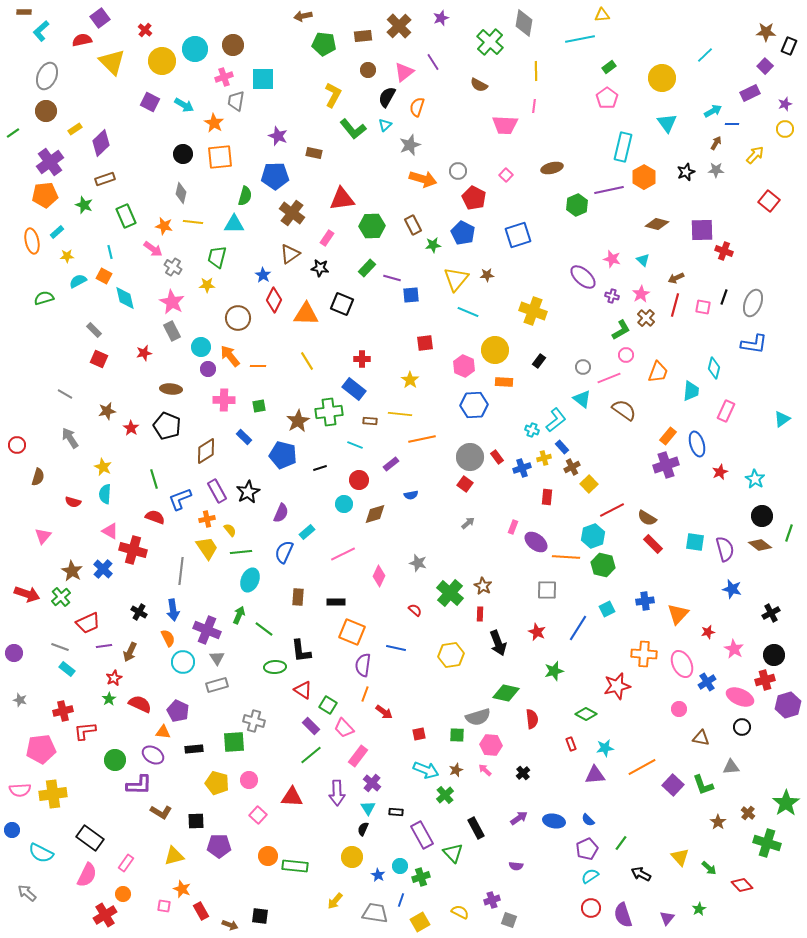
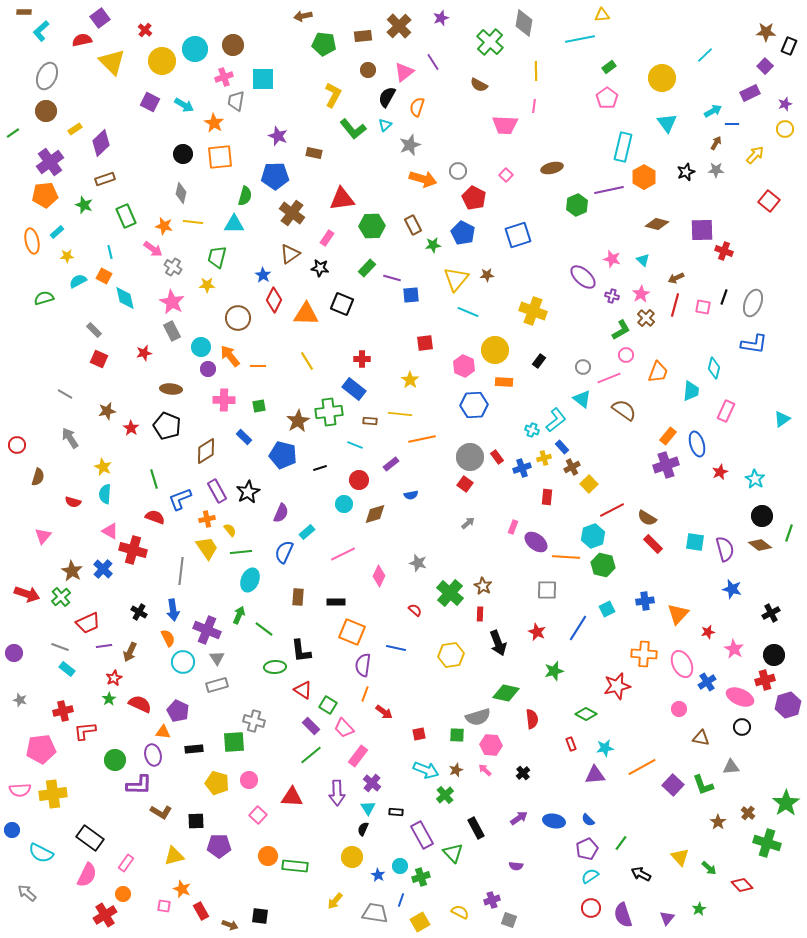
purple ellipse at (153, 755): rotated 45 degrees clockwise
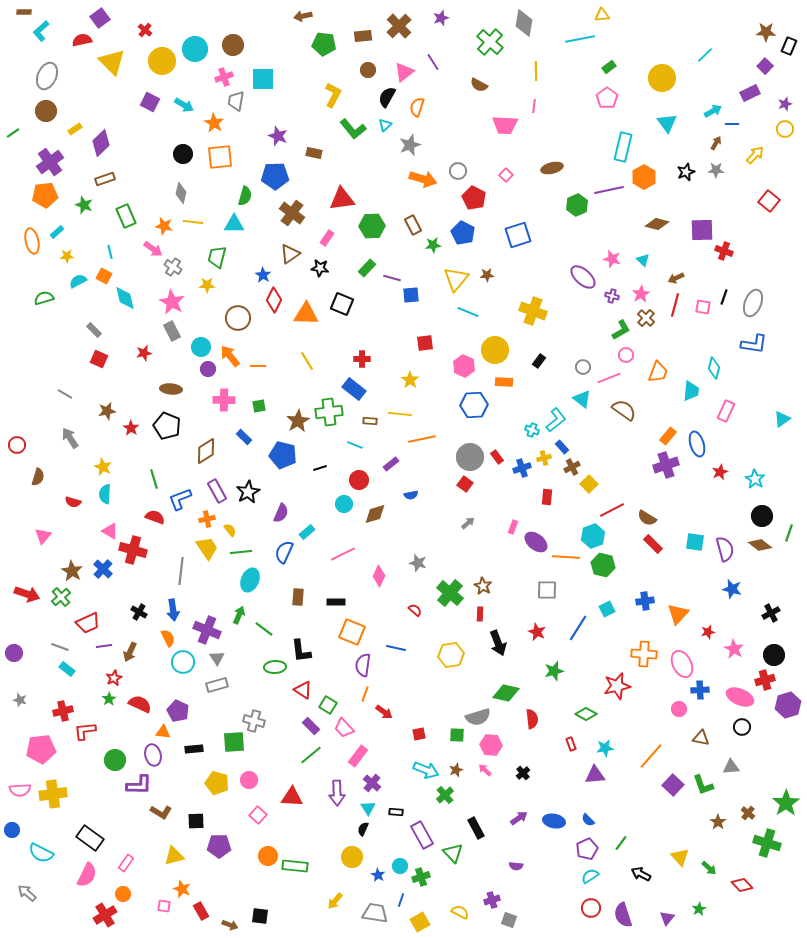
blue cross at (707, 682): moved 7 px left, 8 px down; rotated 30 degrees clockwise
orange line at (642, 767): moved 9 px right, 11 px up; rotated 20 degrees counterclockwise
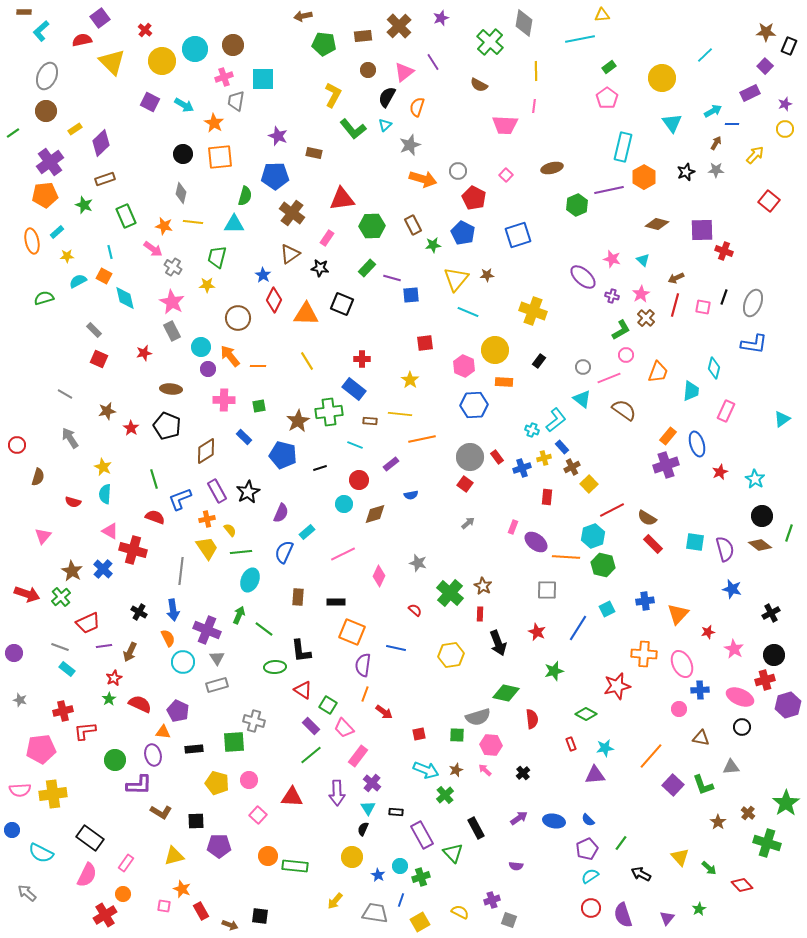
cyan triangle at (667, 123): moved 5 px right
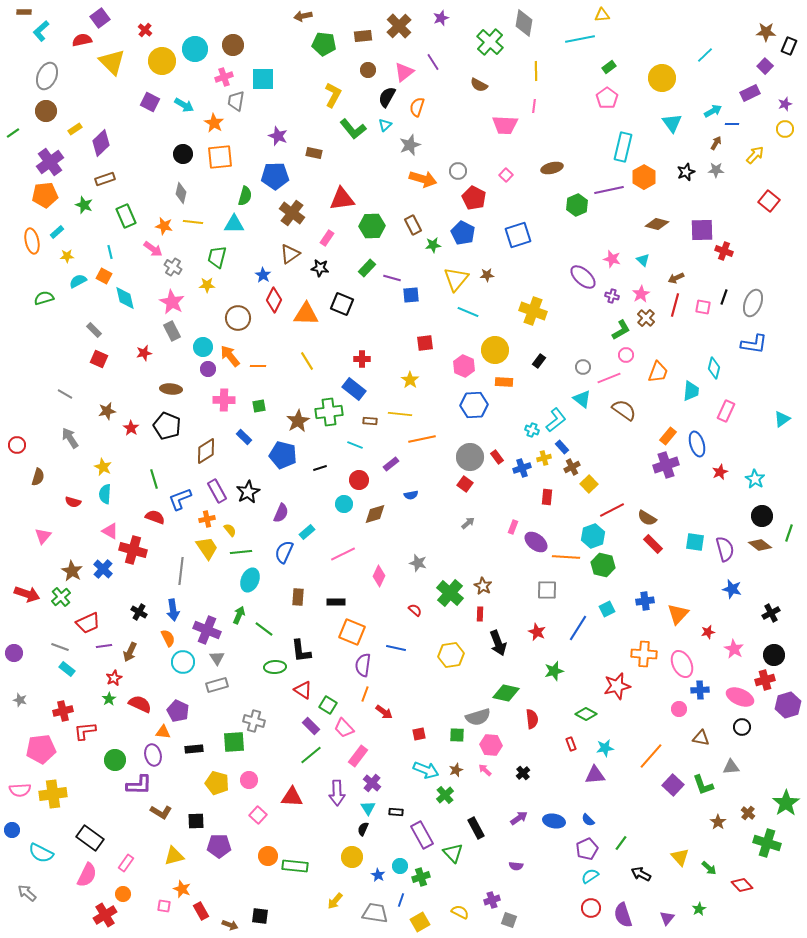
cyan circle at (201, 347): moved 2 px right
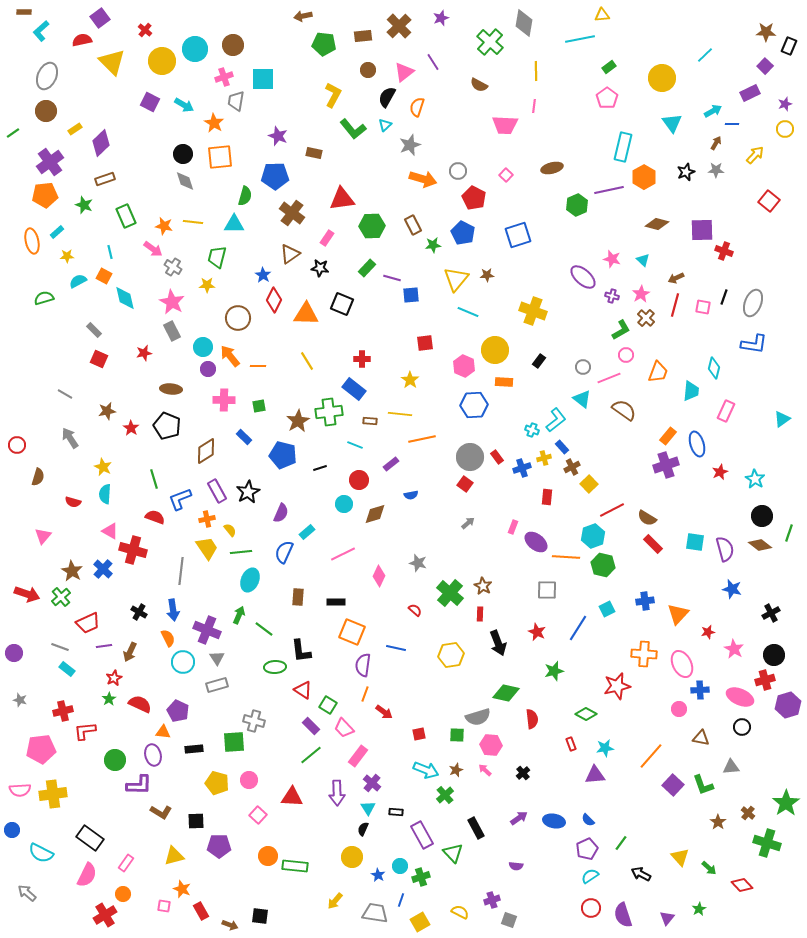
gray diamond at (181, 193): moved 4 px right, 12 px up; rotated 30 degrees counterclockwise
